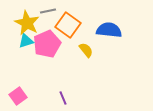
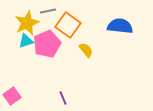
yellow star: rotated 20 degrees clockwise
blue semicircle: moved 11 px right, 4 px up
pink square: moved 6 px left
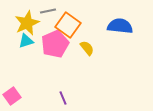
pink pentagon: moved 8 px right
yellow semicircle: moved 1 px right, 2 px up
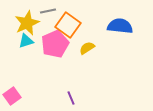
yellow semicircle: rotated 84 degrees counterclockwise
purple line: moved 8 px right
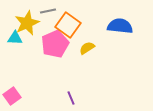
cyan triangle: moved 11 px left, 3 px up; rotated 21 degrees clockwise
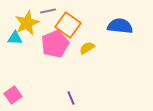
pink square: moved 1 px right, 1 px up
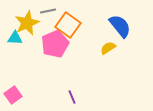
blue semicircle: rotated 45 degrees clockwise
yellow semicircle: moved 21 px right
purple line: moved 1 px right, 1 px up
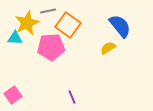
pink pentagon: moved 4 px left, 3 px down; rotated 20 degrees clockwise
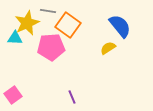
gray line: rotated 21 degrees clockwise
